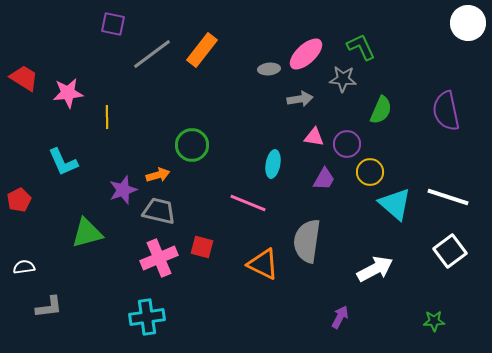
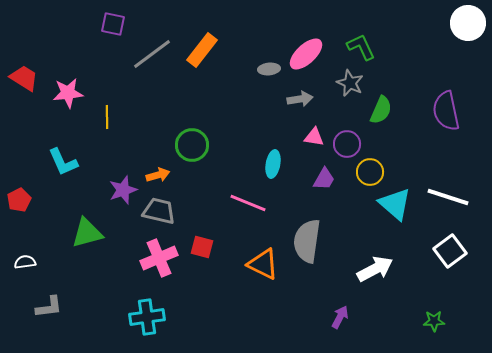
gray star: moved 7 px right, 4 px down; rotated 20 degrees clockwise
white semicircle: moved 1 px right, 5 px up
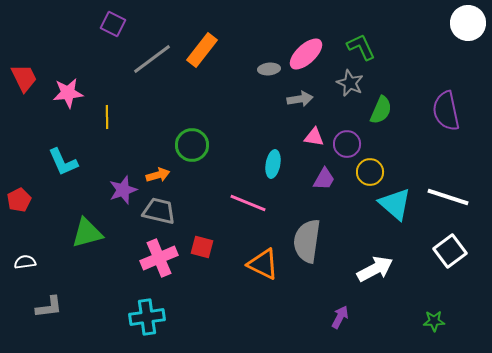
purple square: rotated 15 degrees clockwise
gray line: moved 5 px down
red trapezoid: rotated 32 degrees clockwise
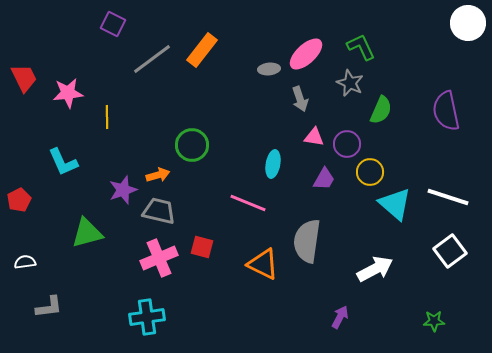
gray arrow: rotated 80 degrees clockwise
